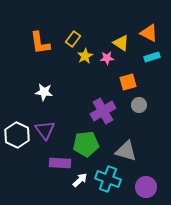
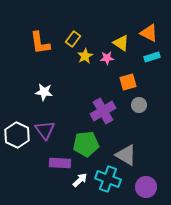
gray triangle: moved 4 px down; rotated 15 degrees clockwise
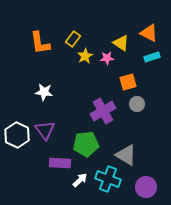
gray circle: moved 2 px left, 1 px up
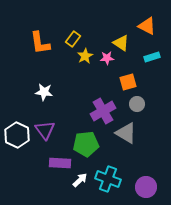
orange triangle: moved 2 px left, 7 px up
gray triangle: moved 22 px up
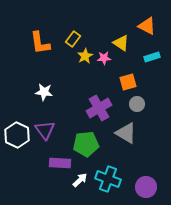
pink star: moved 3 px left
purple cross: moved 4 px left, 3 px up
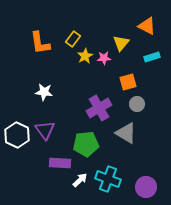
yellow triangle: rotated 36 degrees clockwise
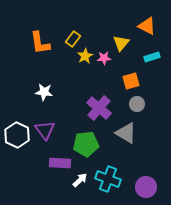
orange square: moved 3 px right, 1 px up
purple cross: rotated 20 degrees counterclockwise
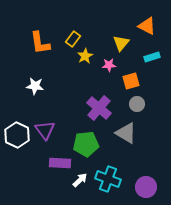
pink star: moved 5 px right, 7 px down
white star: moved 9 px left, 6 px up
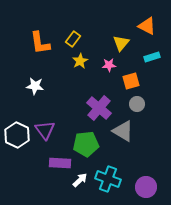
yellow star: moved 5 px left, 5 px down
gray triangle: moved 3 px left, 2 px up
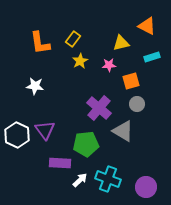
yellow triangle: rotated 36 degrees clockwise
